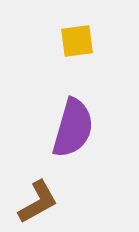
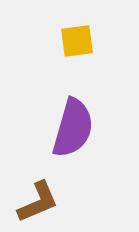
brown L-shape: rotated 6 degrees clockwise
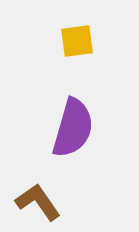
brown L-shape: rotated 102 degrees counterclockwise
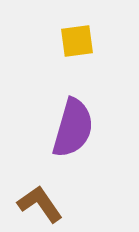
brown L-shape: moved 2 px right, 2 px down
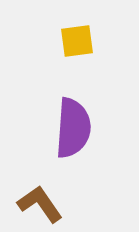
purple semicircle: rotated 12 degrees counterclockwise
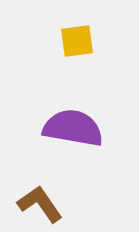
purple semicircle: rotated 84 degrees counterclockwise
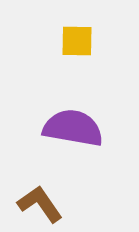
yellow square: rotated 9 degrees clockwise
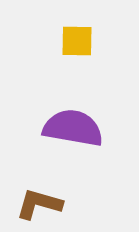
brown L-shape: moved 1 px left; rotated 39 degrees counterclockwise
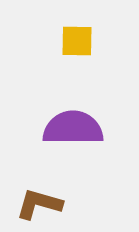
purple semicircle: rotated 10 degrees counterclockwise
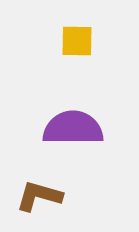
brown L-shape: moved 8 px up
